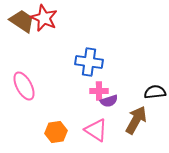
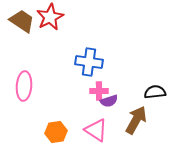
red star: moved 6 px right, 1 px up; rotated 20 degrees clockwise
pink ellipse: rotated 32 degrees clockwise
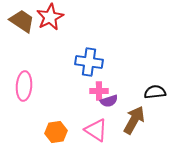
brown arrow: moved 2 px left
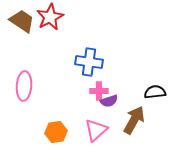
pink triangle: rotated 45 degrees clockwise
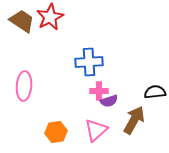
blue cross: rotated 12 degrees counterclockwise
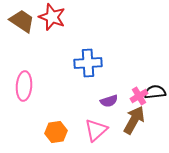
red star: moved 2 px right; rotated 24 degrees counterclockwise
blue cross: moved 1 px left, 1 px down
pink cross: moved 40 px right, 5 px down; rotated 30 degrees counterclockwise
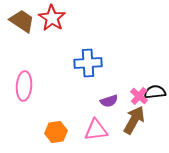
red star: moved 1 px down; rotated 12 degrees clockwise
pink cross: rotated 18 degrees counterclockwise
pink triangle: rotated 35 degrees clockwise
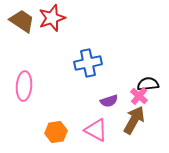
red star: rotated 20 degrees clockwise
blue cross: rotated 8 degrees counterclockwise
black semicircle: moved 7 px left, 8 px up
pink triangle: rotated 35 degrees clockwise
